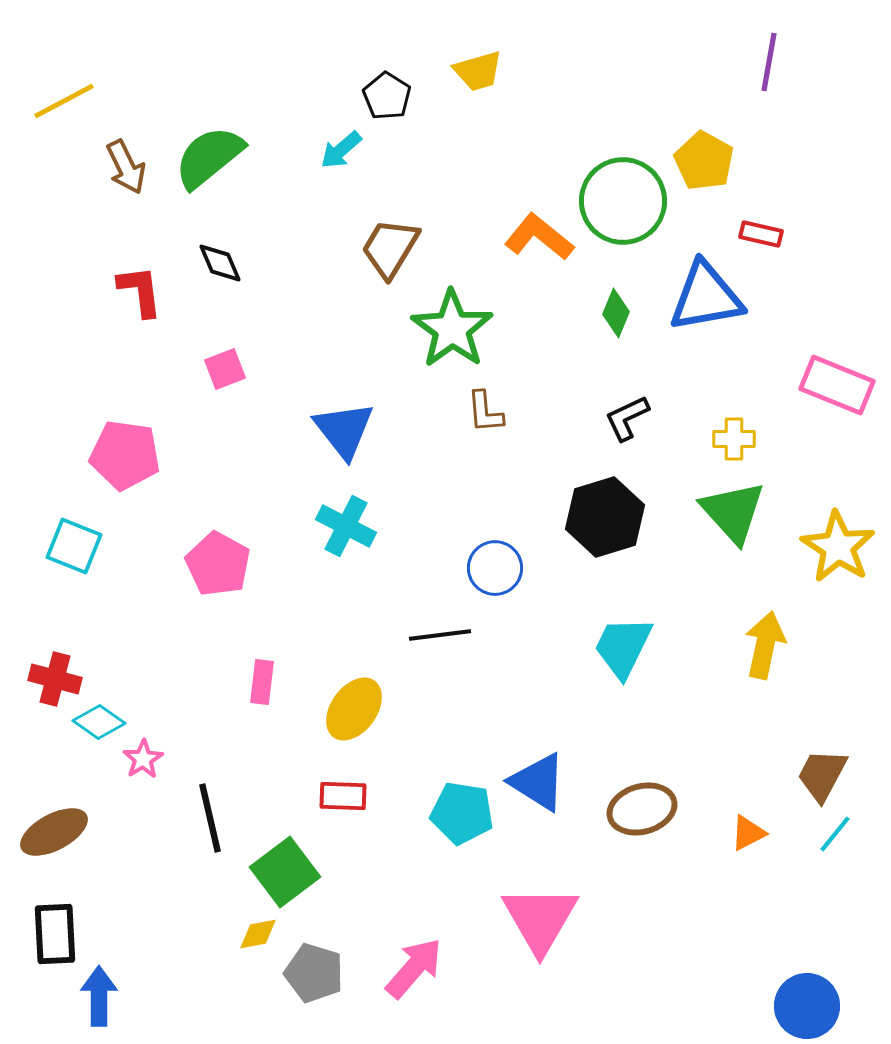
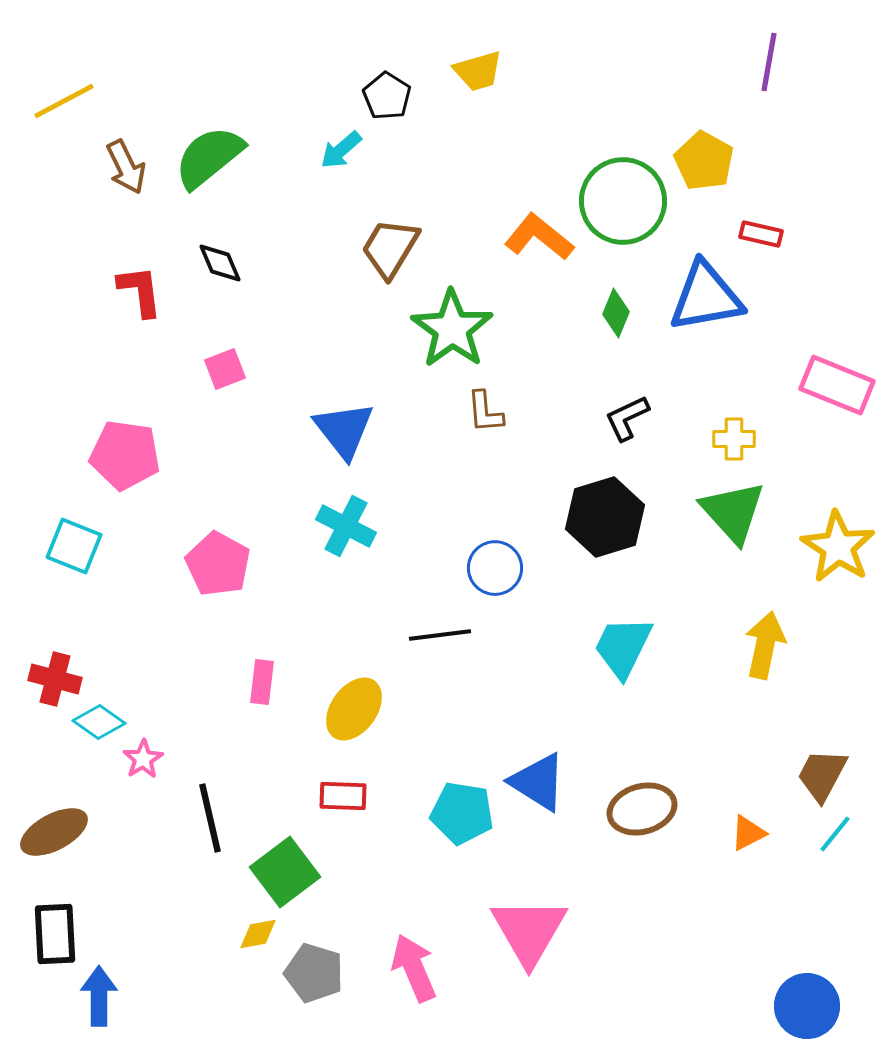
pink triangle at (540, 919): moved 11 px left, 12 px down
pink arrow at (414, 968): rotated 64 degrees counterclockwise
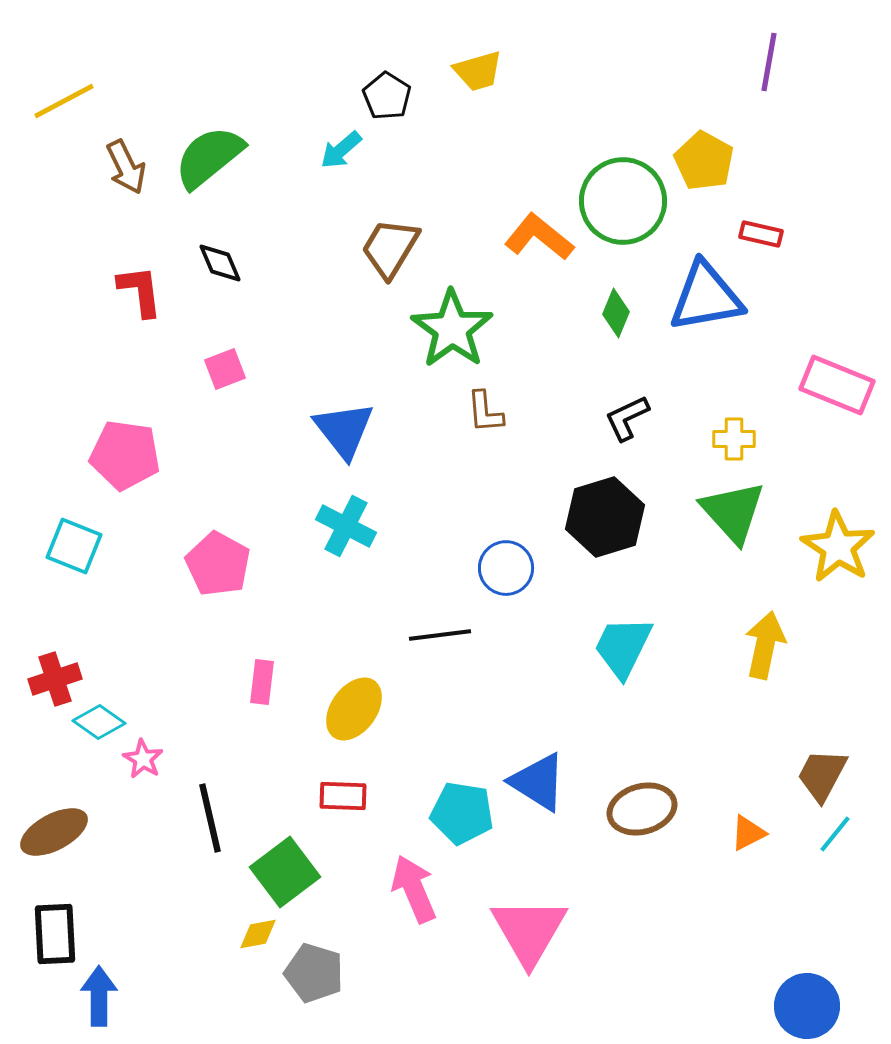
blue circle at (495, 568): moved 11 px right
red cross at (55, 679): rotated 33 degrees counterclockwise
pink star at (143, 759): rotated 9 degrees counterclockwise
pink arrow at (414, 968): moved 79 px up
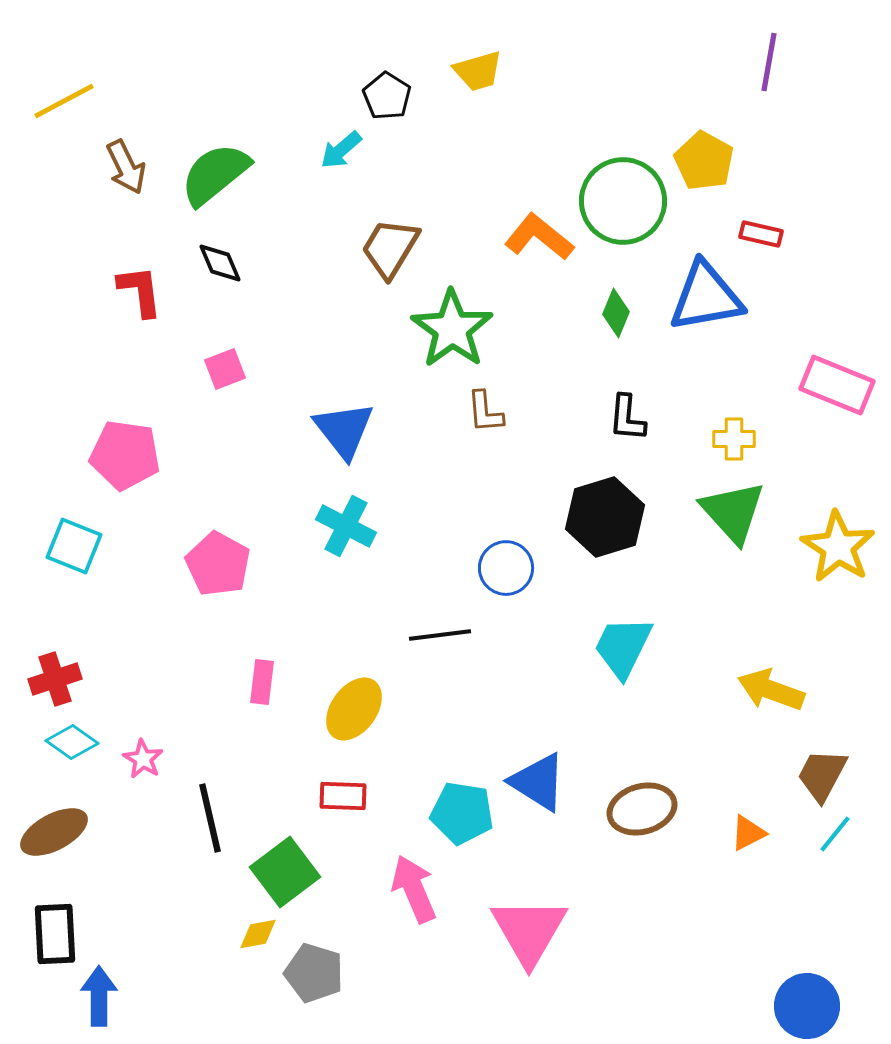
green semicircle at (209, 157): moved 6 px right, 17 px down
black L-shape at (627, 418): rotated 60 degrees counterclockwise
yellow arrow at (765, 645): moved 6 px right, 45 px down; rotated 82 degrees counterclockwise
cyan diamond at (99, 722): moved 27 px left, 20 px down
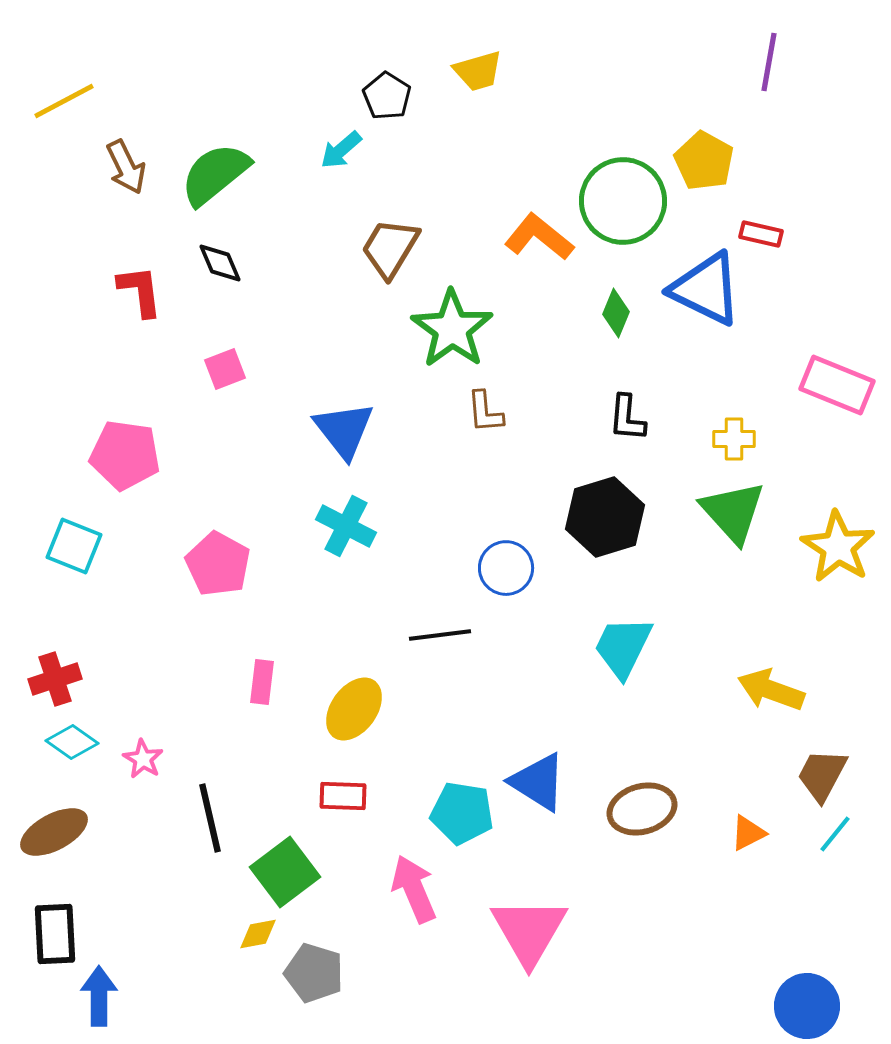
blue triangle at (706, 297): moved 8 px up; rotated 36 degrees clockwise
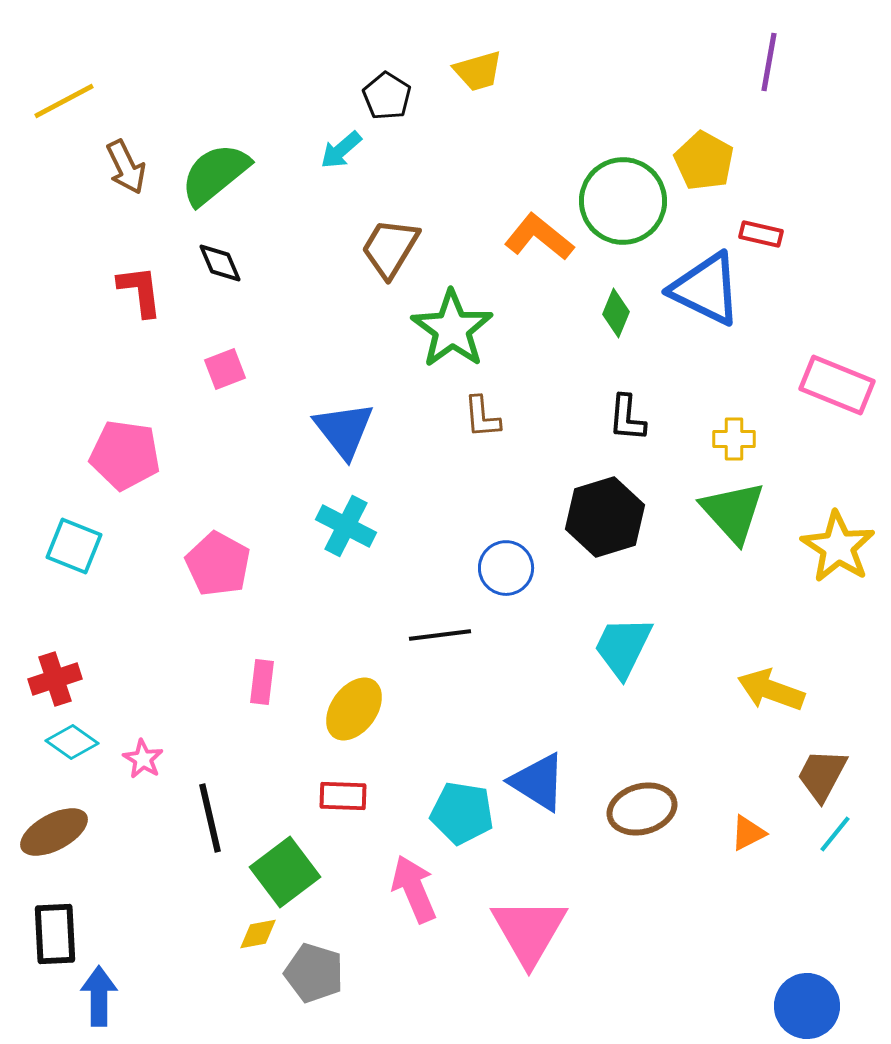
brown L-shape at (485, 412): moved 3 px left, 5 px down
